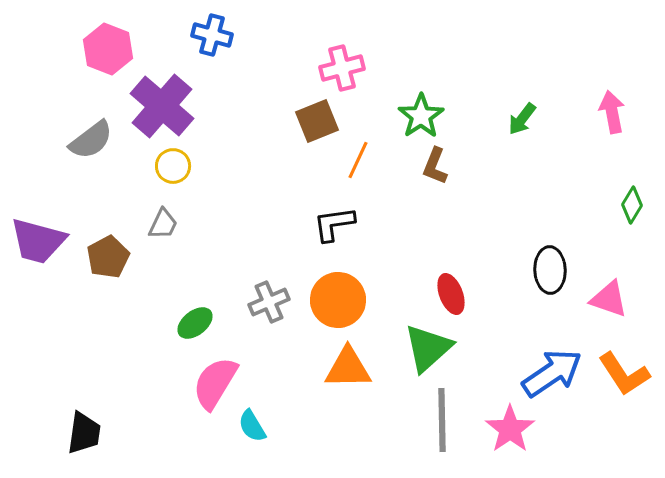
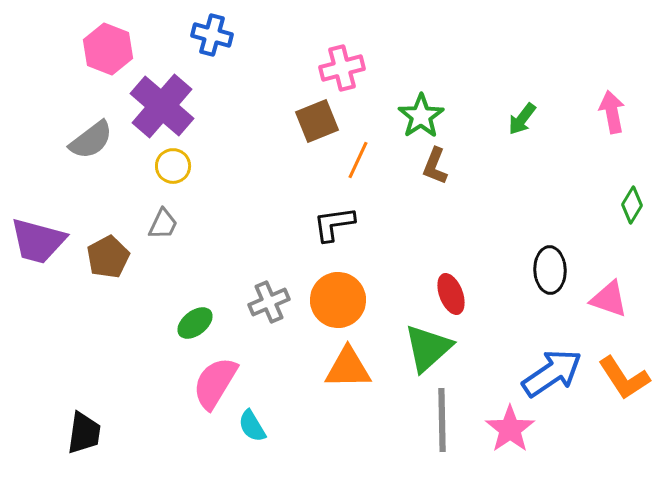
orange L-shape: moved 4 px down
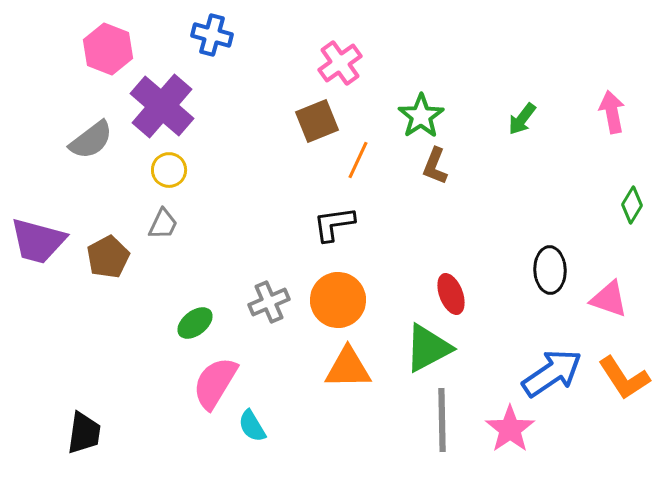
pink cross: moved 2 px left, 5 px up; rotated 21 degrees counterclockwise
yellow circle: moved 4 px left, 4 px down
green triangle: rotated 14 degrees clockwise
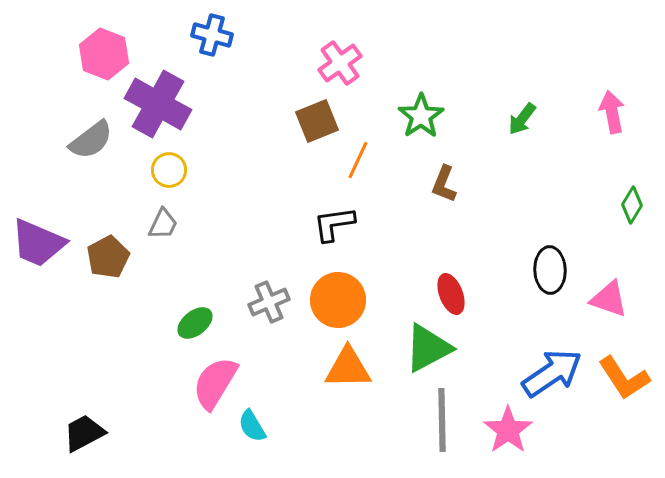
pink hexagon: moved 4 px left, 5 px down
purple cross: moved 4 px left, 2 px up; rotated 12 degrees counterclockwise
brown L-shape: moved 9 px right, 18 px down
purple trapezoid: moved 2 px down; rotated 8 degrees clockwise
pink star: moved 2 px left, 1 px down
black trapezoid: rotated 126 degrees counterclockwise
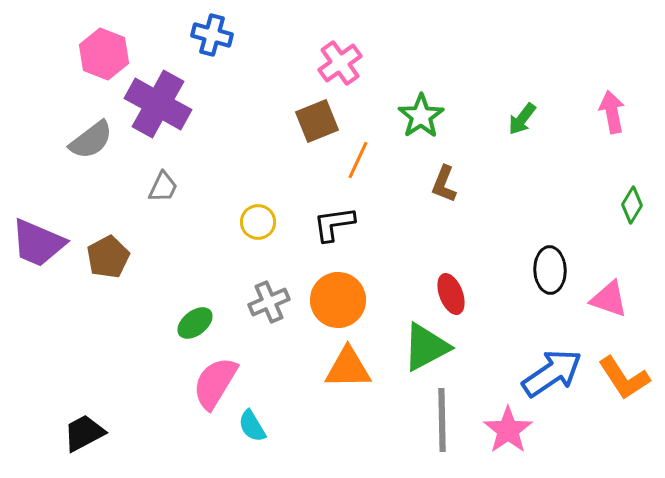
yellow circle: moved 89 px right, 52 px down
gray trapezoid: moved 37 px up
green triangle: moved 2 px left, 1 px up
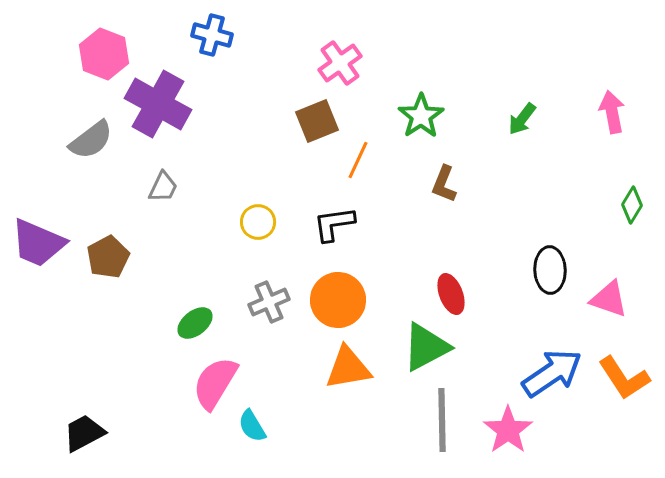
orange triangle: rotated 9 degrees counterclockwise
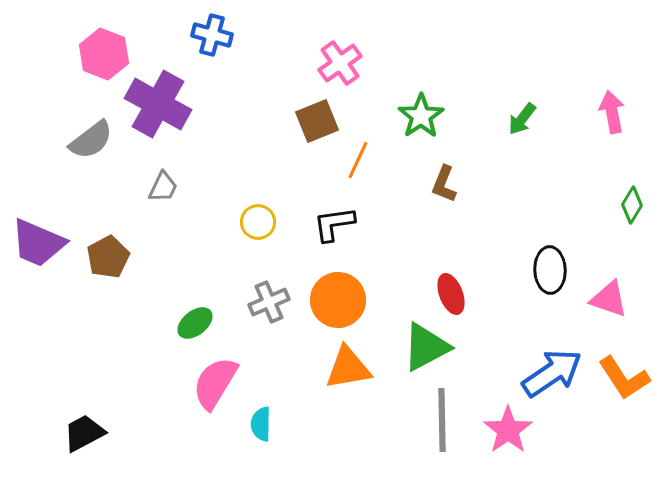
cyan semicircle: moved 9 px right, 2 px up; rotated 32 degrees clockwise
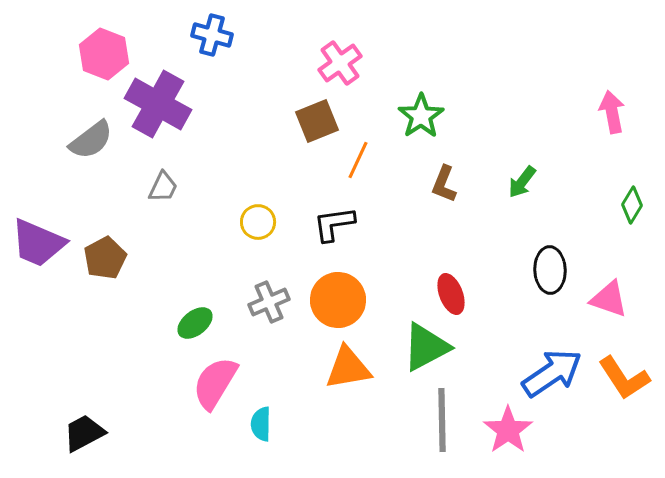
green arrow: moved 63 px down
brown pentagon: moved 3 px left, 1 px down
